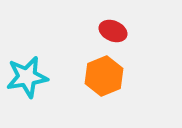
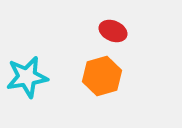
orange hexagon: moved 2 px left; rotated 6 degrees clockwise
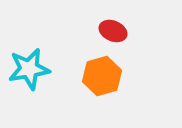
cyan star: moved 2 px right, 8 px up
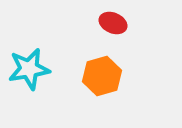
red ellipse: moved 8 px up
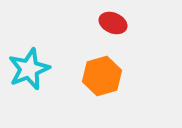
cyan star: rotated 12 degrees counterclockwise
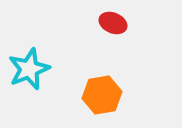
orange hexagon: moved 19 px down; rotated 6 degrees clockwise
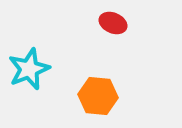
orange hexagon: moved 4 px left, 1 px down; rotated 15 degrees clockwise
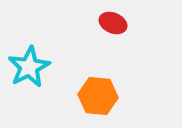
cyan star: moved 2 px up; rotated 6 degrees counterclockwise
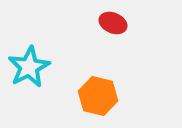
orange hexagon: rotated 9 degrees clockwise
